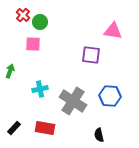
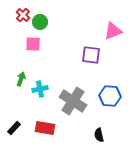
pink triangle: rotated 30 degrees counterclockwise
green arrow: moved 11 px right, 8 px down
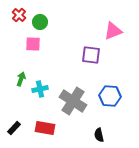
red cross: moved 4 px left
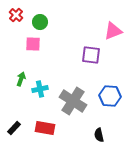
red cross: moved 3 px left
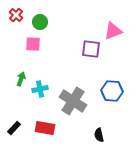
purple square: moved 6 px up
blue hexagon: moved 2 px right, 5 px up
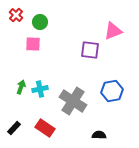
purple square: moved 1 px left, 1 px down
green arrow: moved 8 px down
blue hexagon: rotated 15 degrees counterclockwise
red rectangle: rotated 24 degrees clockwise
black semicircle: rotated 104 degrees clockwise
